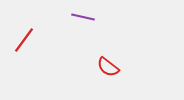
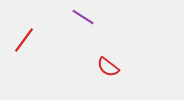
purple line: rotated 20 degrees clockwise
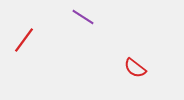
red semicircle: moved 27 px right, 1 px down
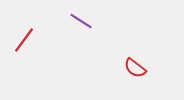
purple line: moved 2 px left, 4 px down
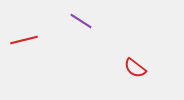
red line: rotated 40 degrees clockwise
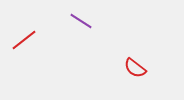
red line: rotated 24 degrees counterclockwise
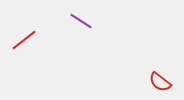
red semicircle: moved 25 px right, 14 px down
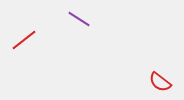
purple line: moved 2 px left, 2 px up
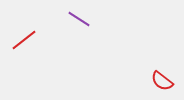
red semicircle: moved 2 px right, 1 px up
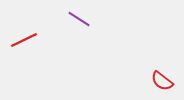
red line: rotated 12 degrees clockwise
